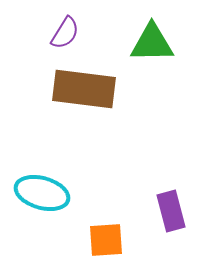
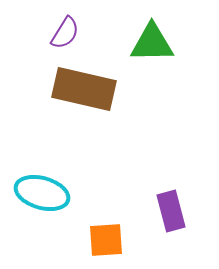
brown rectangle: rotated 6 degrees clockwise
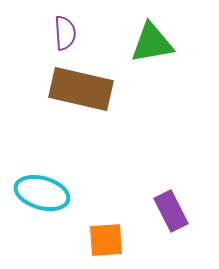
purple semicircle: rotated 36 degrees counterclockwise
green triangle: rotated 9 degrees counterclockwise
brown rectangle: moved 3 px left
purple rectangle: rotated 12 degrees counterclockwise
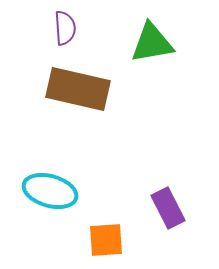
purple semicircle: moved 5 px up
brown rectangle: moved 3 px left
cyan ellipse: moved 8 px right, 2 px up
purple rectangle: moved 3 px left, 3 px up
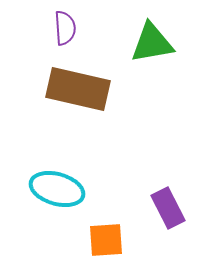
cyan ellipse: moved 7 px right, 2 px up
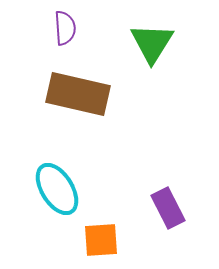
green triangle: rotated 48 degrees counterclockwise
brown rectangle: moved 5 px down
cyan ellipse: rotated 42 degrees clockwise
orange square: moved 5 px left
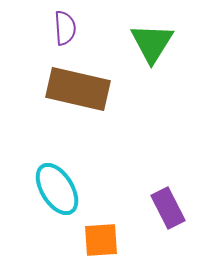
brown rectangle: moved 5 px up
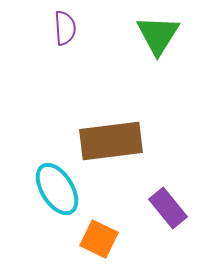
green triangle: moved 6 px right, 8 px up
brown rectangle: moved 33 px right, 52 px down; rotated 20 degrees counterclockwise
purple rectangle: rotated 12 degrees counterclockwise
orange square: moved 2 px left, 1 px up; rotated 30 degrees clockwise
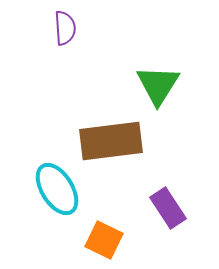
green triangle: moved 50 px down
purple rectangle: rotated 6 degrees clockwise
orange square: moved 5 px right, 1 px down
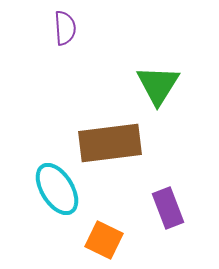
brown rectangle: moved 1 px left, 2 px down
purple rectangle: rotated 12 degrees clockwise
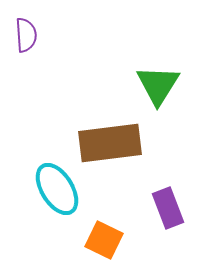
purple semicircle: moved 39 px left, 7 px down
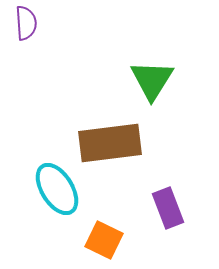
purple semicircle: moved 12 px up
green triangle: moved 6 px left, 5 px up
